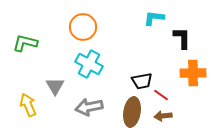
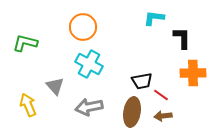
gray triangle: rotated 12 degrees counterclockwise
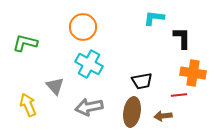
orange cross: rotated 10 degrees clockwise
red line: moved 18 px right; rotated 42 degrees counterclockwise
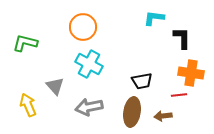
orange cross: moved 2 px left
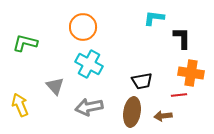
yellow arrow: moved 8 px left
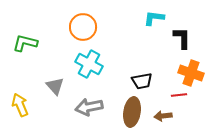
orange cross: rotated 10 degrees clockwise
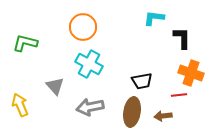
gray arrow: moved 1 px right
